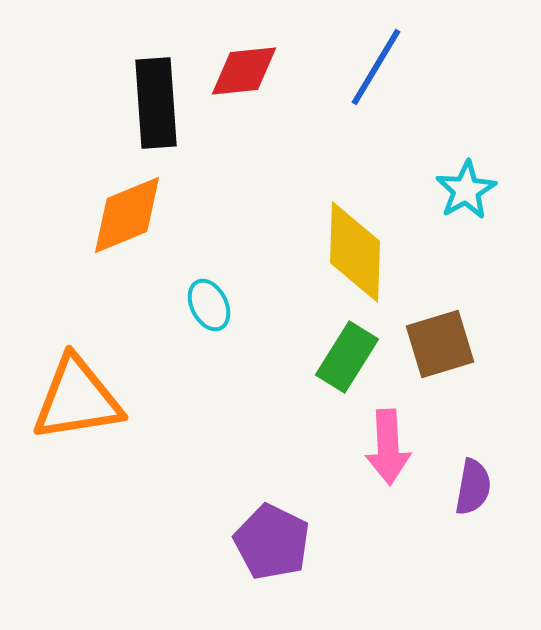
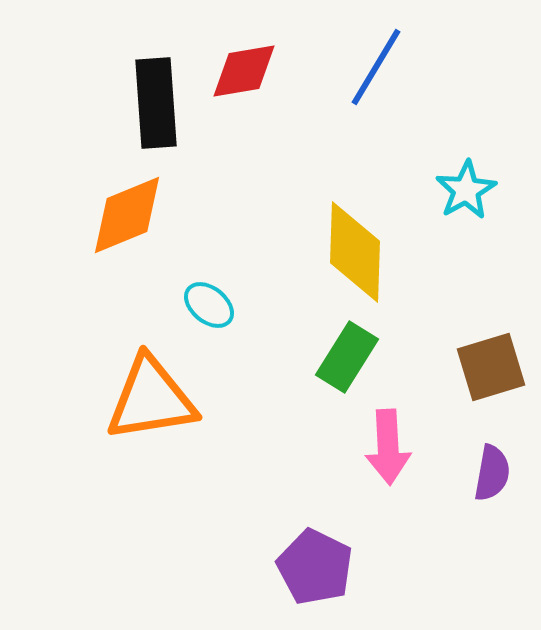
red diamond: rotated 4 degrees counterclockwise
cyan ellipse: rotated 24 degrees counterclockwise
brown square: moved 51 px right, 23 px down
orange triangle: moved 74 px right
purple semicircle: moved 19 px right, 14 px up
purple pentagon: moved 43 px right, 25 px down
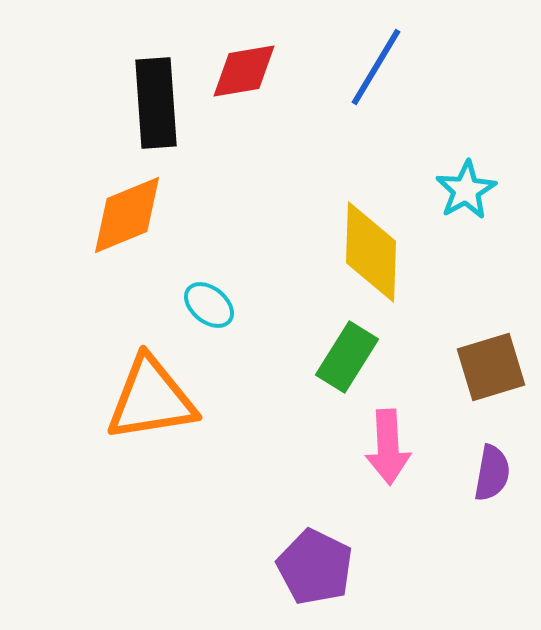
yellow diamond: moved 16 px right
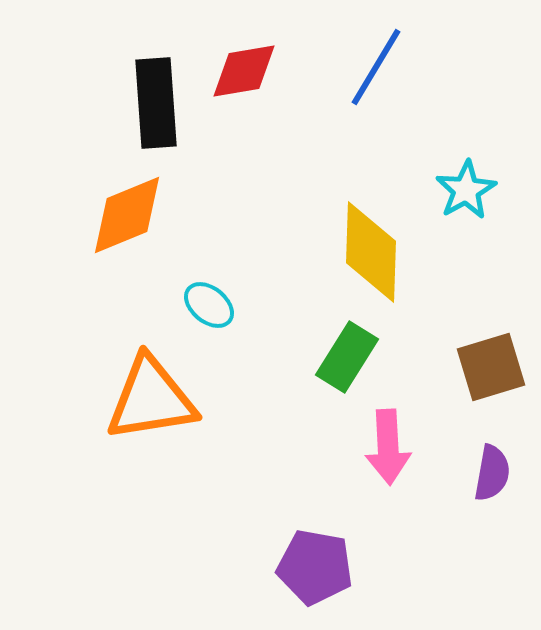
purple pentagon: rotated 16 degrees counterclockwise
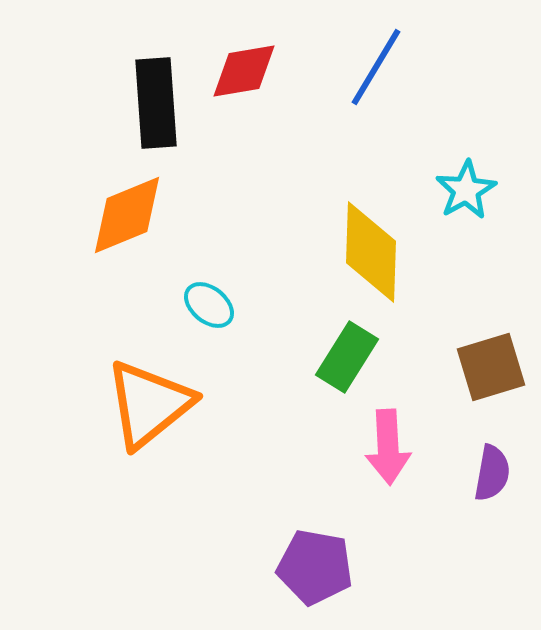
orange triangle: moved 2 px left, 5 px down; rotated 30 degrees counterclockwise
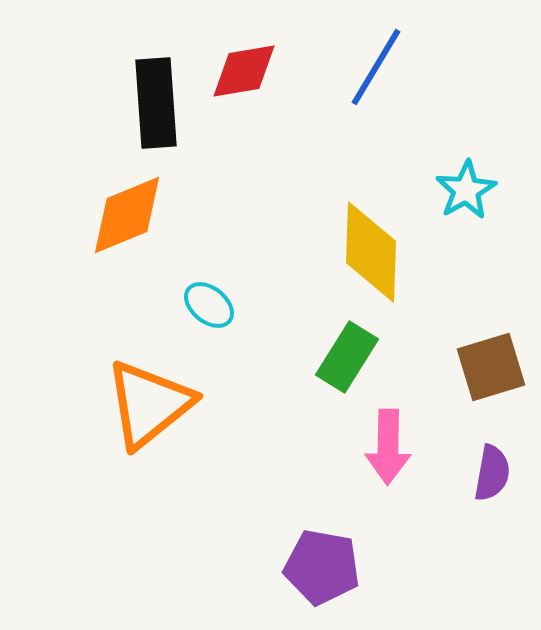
pink arrow: rotated 4 degrees clockwise
purple pentagon: moved 7 px right
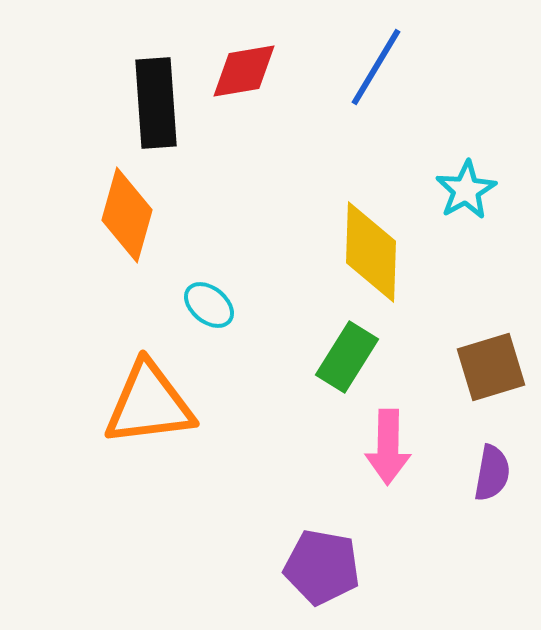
orange diamond: rotated 52 degrees counterclockwise
orange triangle: rotated 32 degrees clockwise
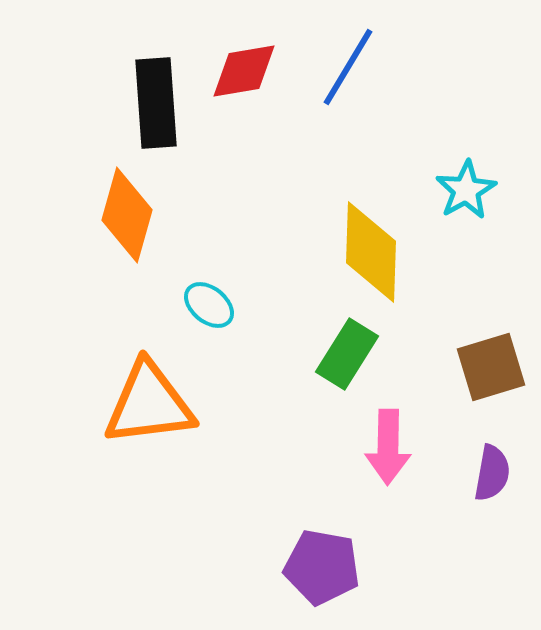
blue line: moved 28 px left
green rectangle: moved 3 px up
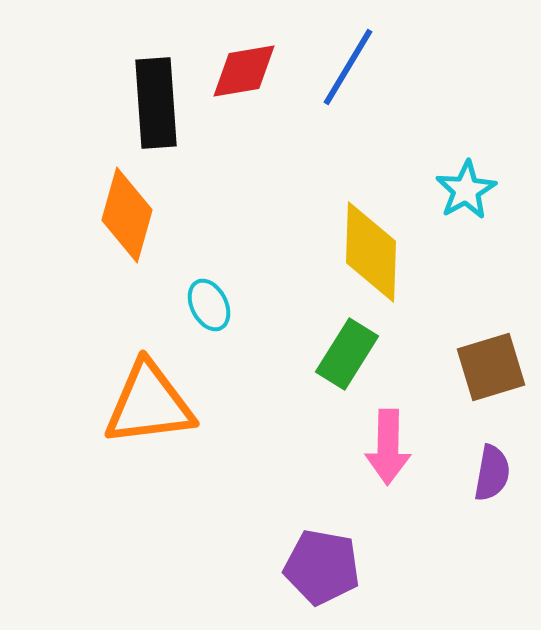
cyan ellipse: rotated 24 degrees clockwise
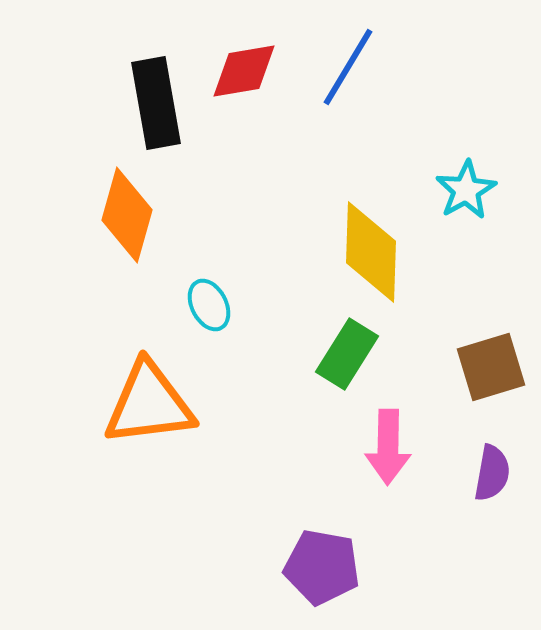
black rectangle: rotated 6 degrees counterclockwise
